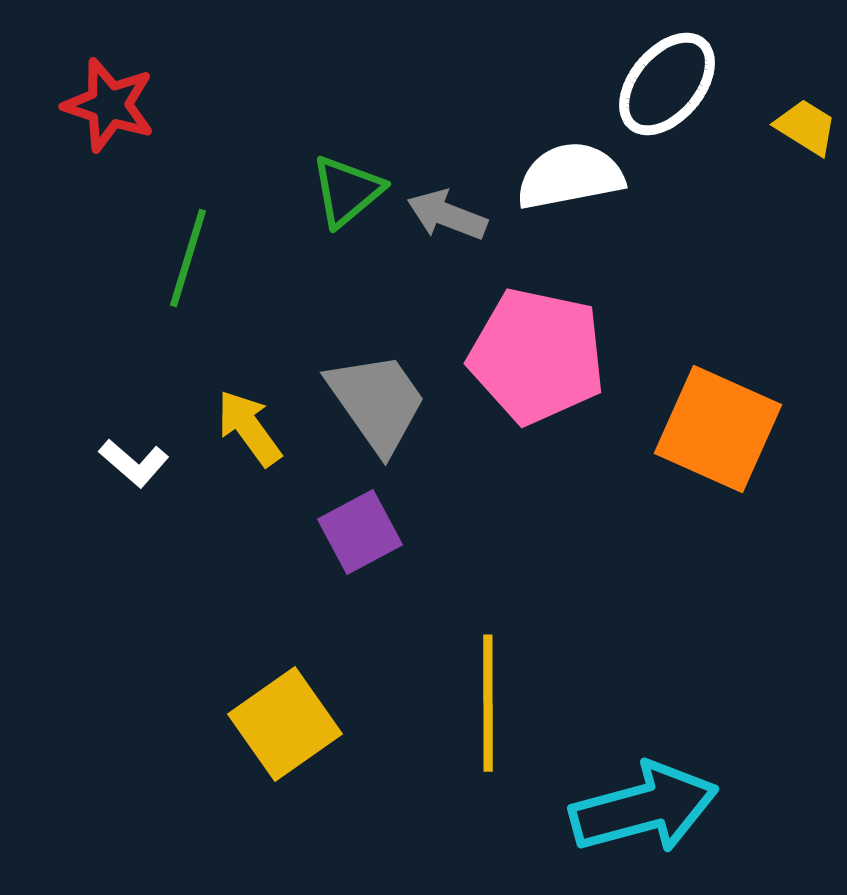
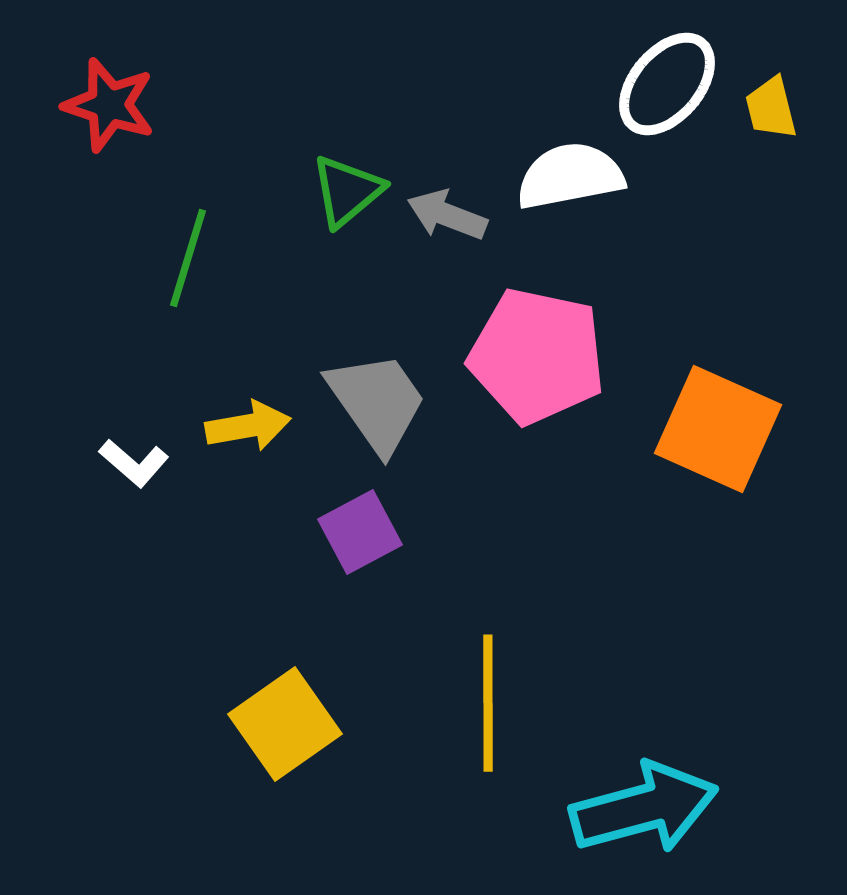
yellow trapezoid: moved 35 px left, 19 px up; rotated 136 degrees counterclockwise
yellow arrow: moved 1 px left, 2 px up; rotated 116 degrees clockwise
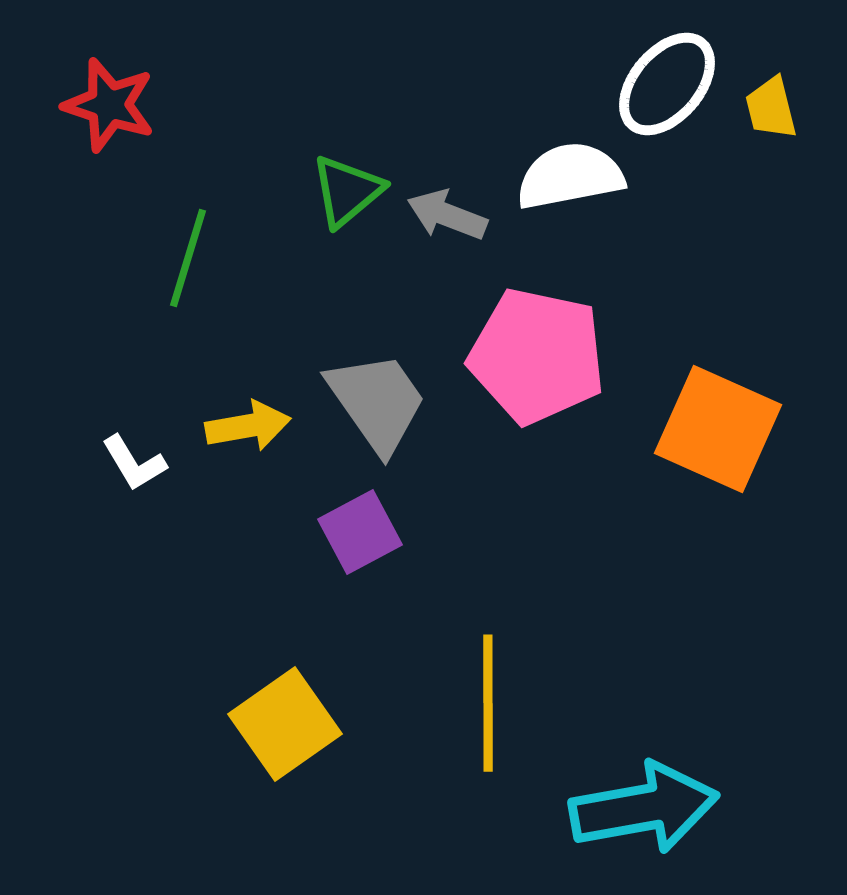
white L-shape: rotated 18 degrees clockwise
cyan arrow: rotated 5 degrees clockwise
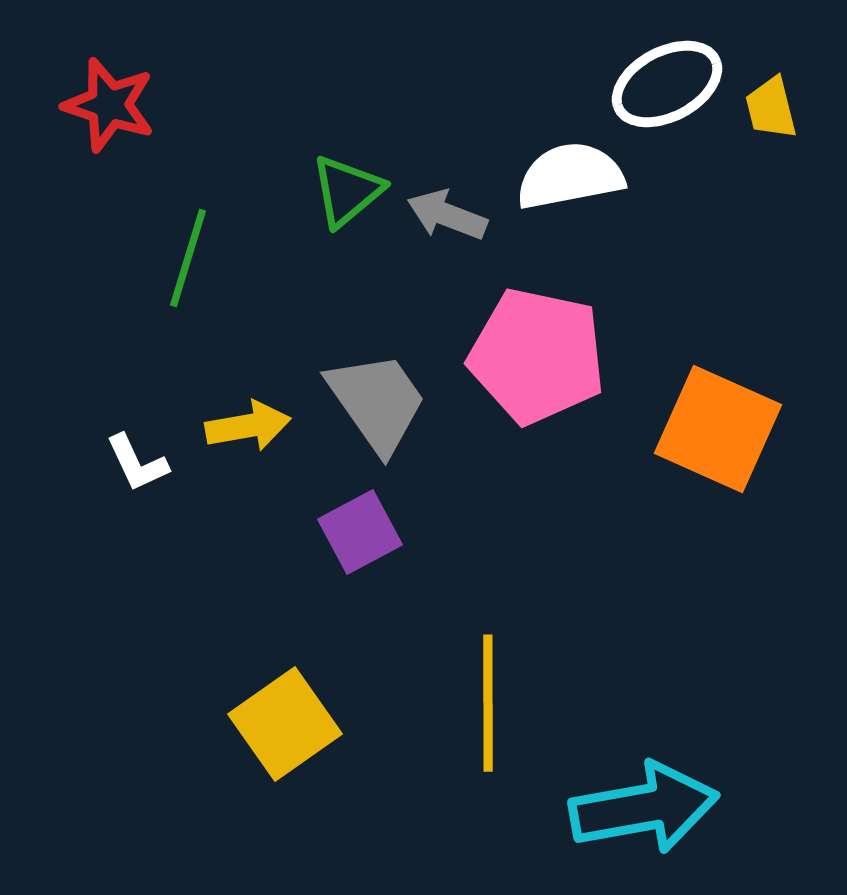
white ellipse: rotated 22 degrees clockwise
white L-shape: moved 3 px right; rotated 6 degrees clockwise
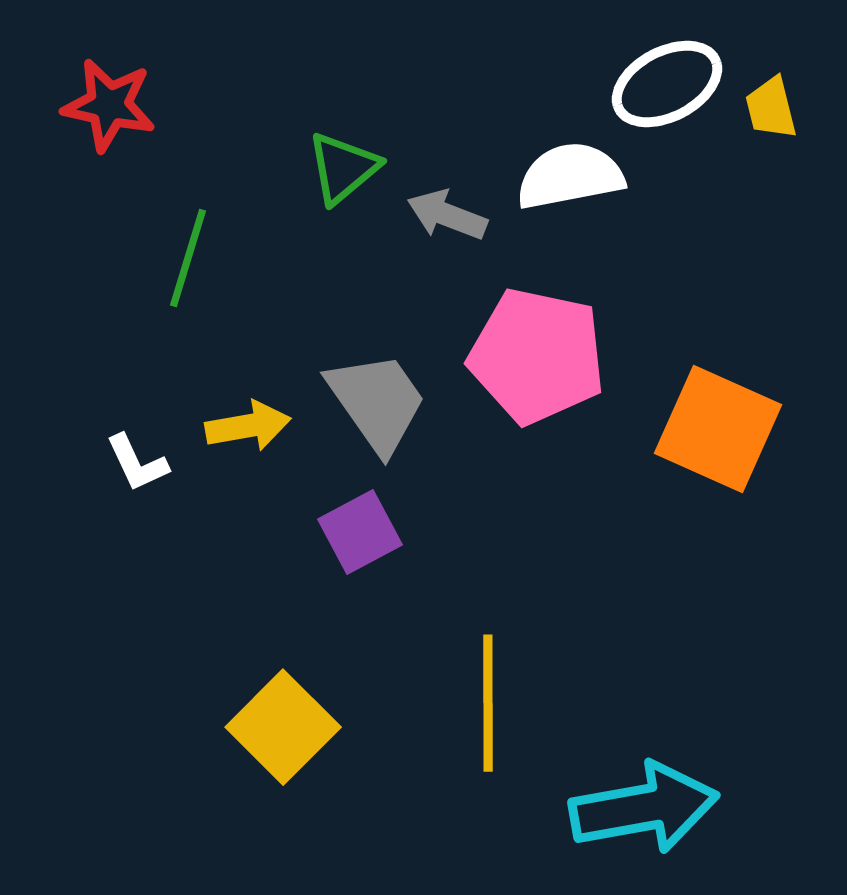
red star: rotated 6 degrees counterclockwise
green triangle: moved 4 px left, 23 px up
yellow square: moved 2 px left, 3 px down; rotated 10 degrees counterclockwise
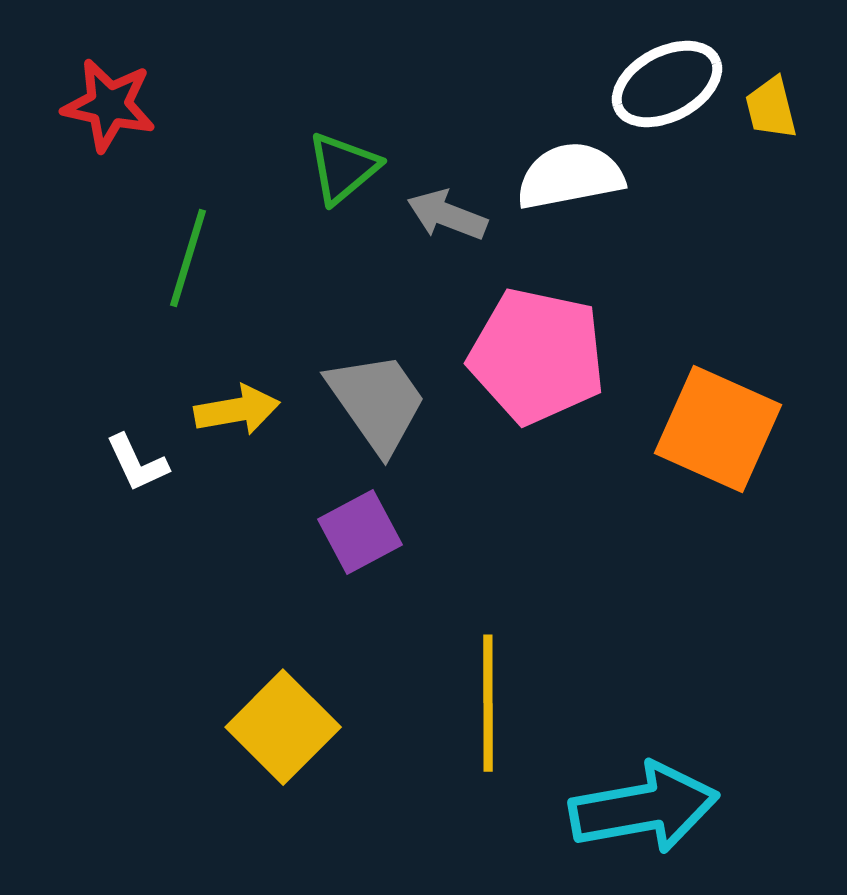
yellow arrow: moved 11 px left, 16 px up
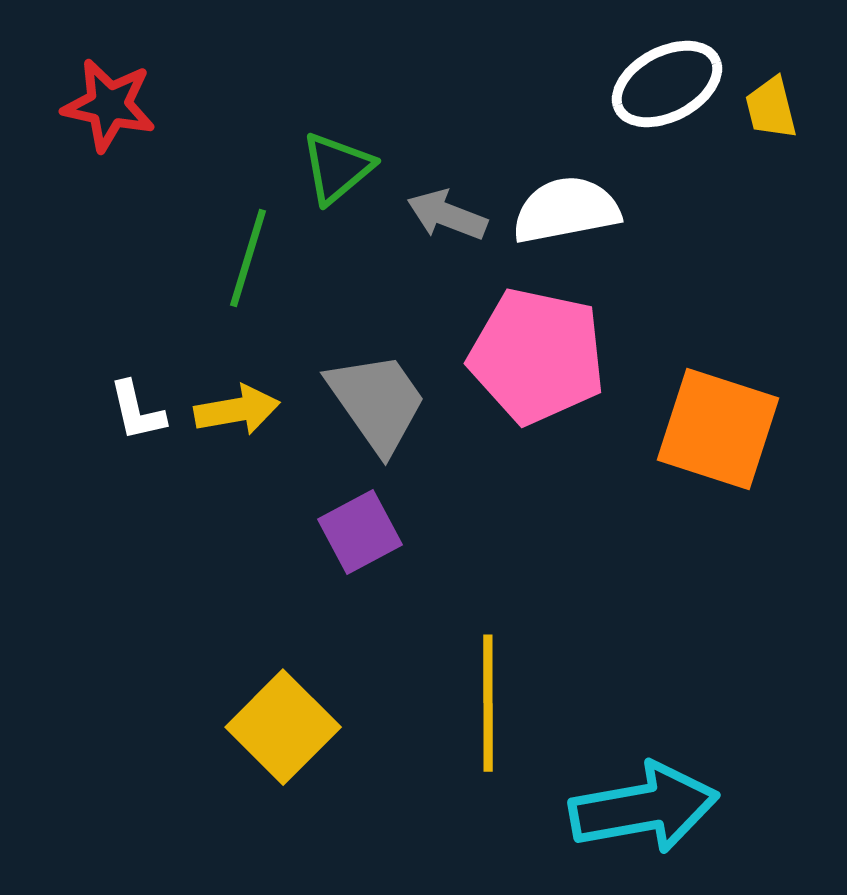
green triangle: moved 6 px left
white semicircle: moved 4 px left, 34 px down
green line: moved 60 px right
orange square: rotated 6 degrees counterclockwise
white L-shape: moved 52 px up; rotated 12 degrees clockwise
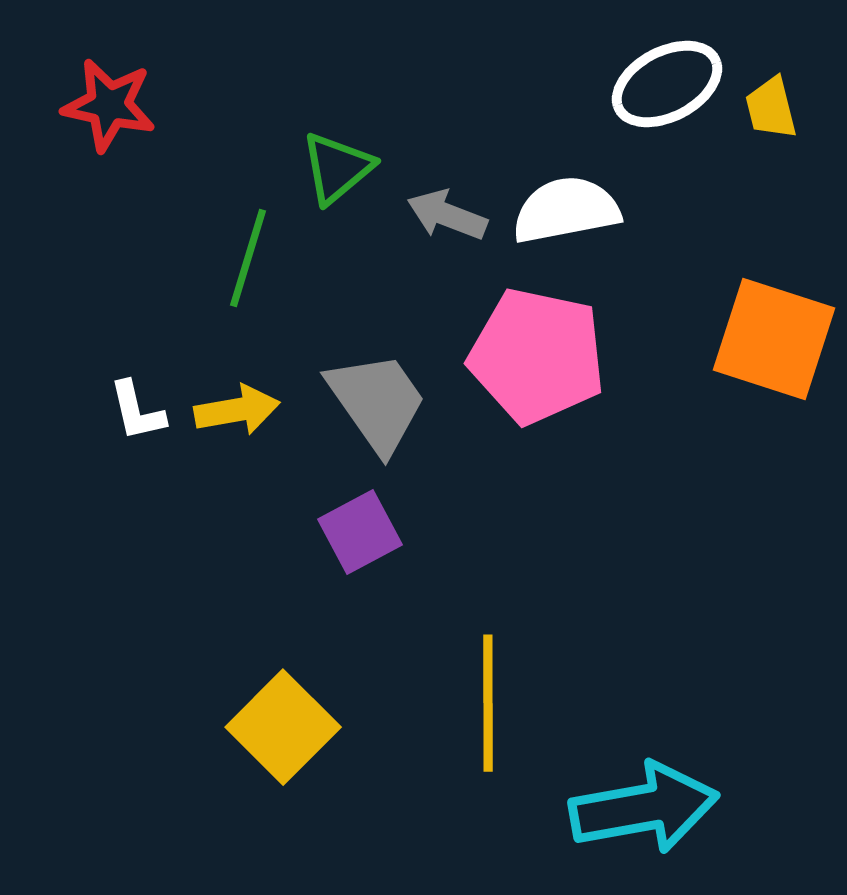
orange square: moved 56 px right, 90 px up
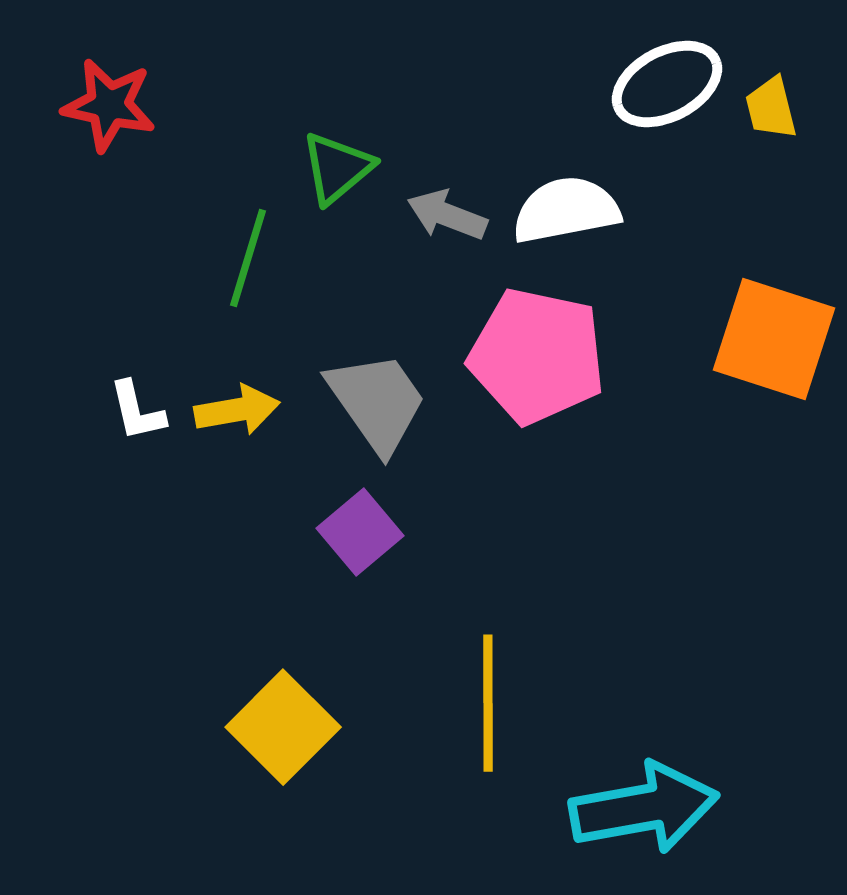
purple square: rotated 12 degrees counterclockwise
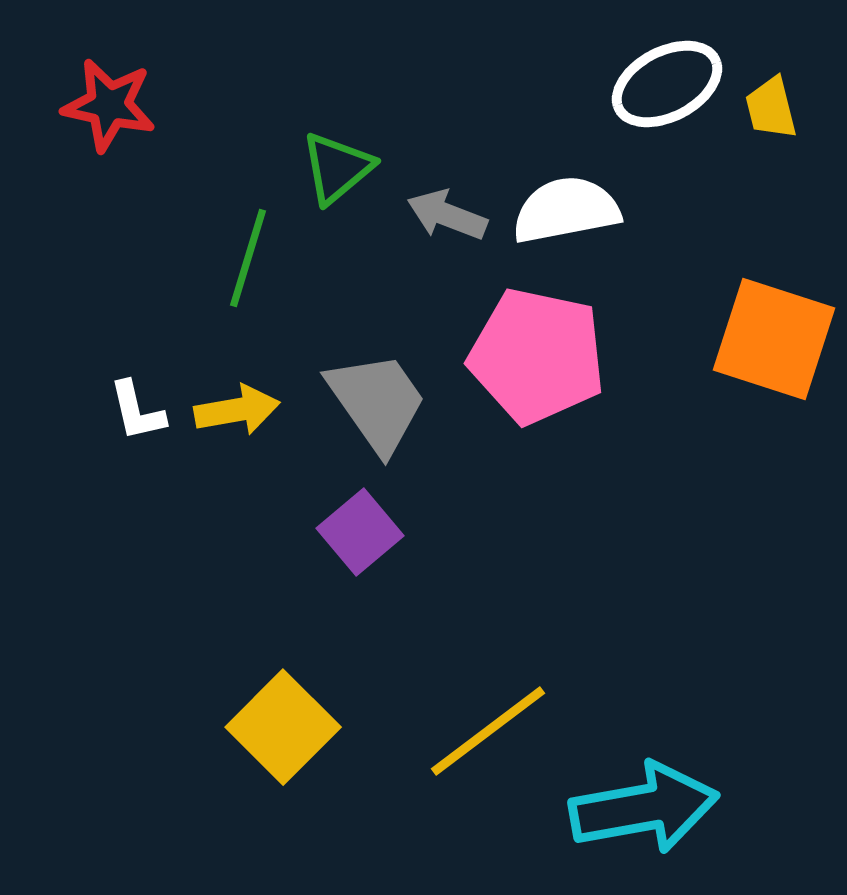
yellow line: moved 28 px down; rotated 53 degrees clockwise
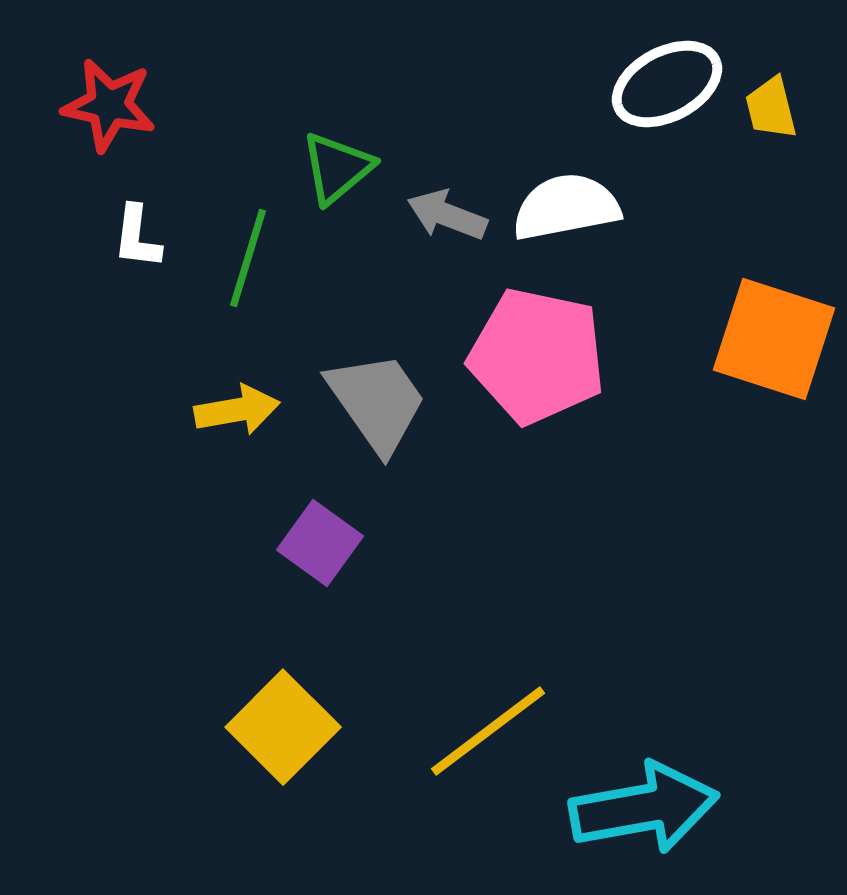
white semicircle: moved 3 px up
white L-shape: moved 174 px up; rotated 20 degrees clockwise
purple square: moved 40 px left, 11 px down; rotated 14 degrees counterclockwise
